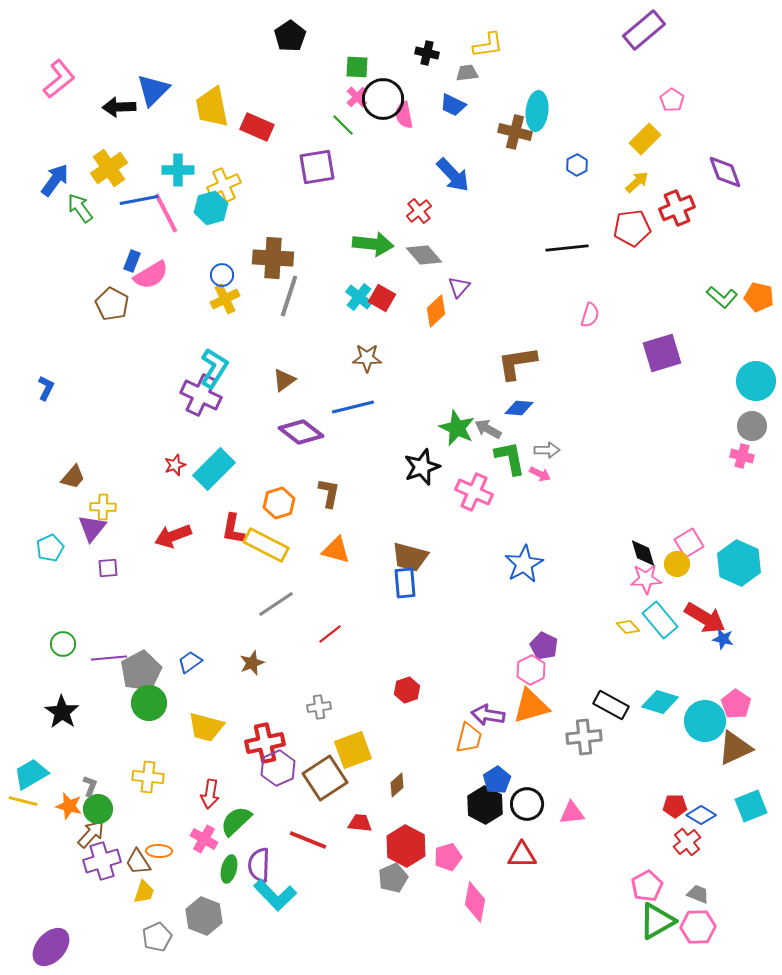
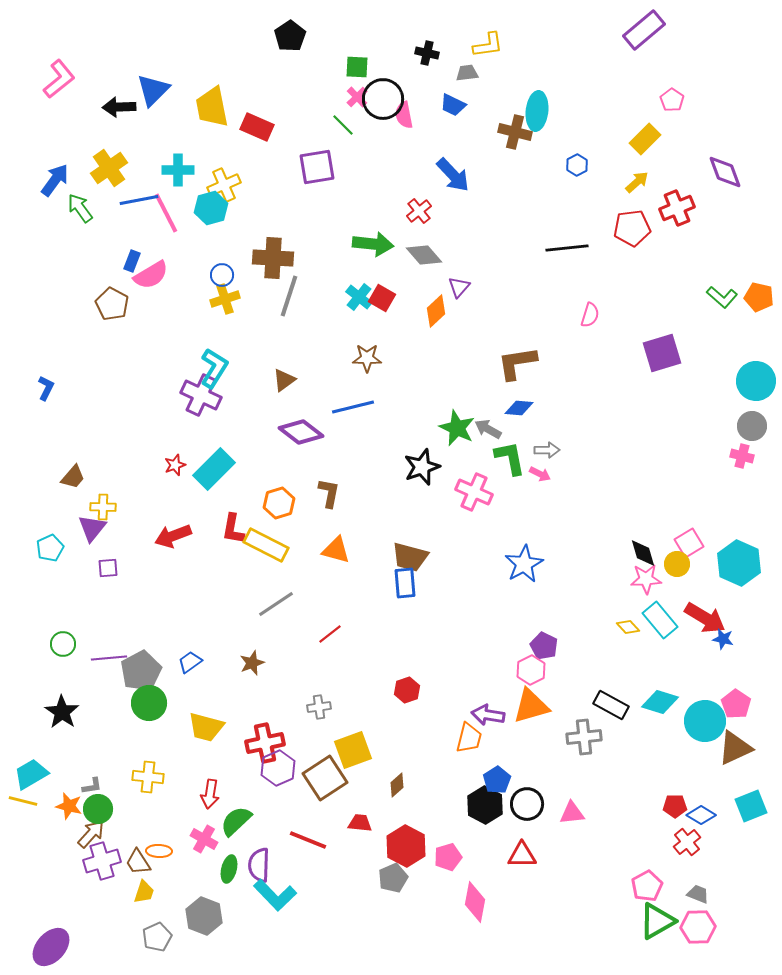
yellow cross at (225, 299): rotated 8 degrees clockwise
gray L-shape at (90, 786): moved 2 px right; rotated 60 degrees clockwise
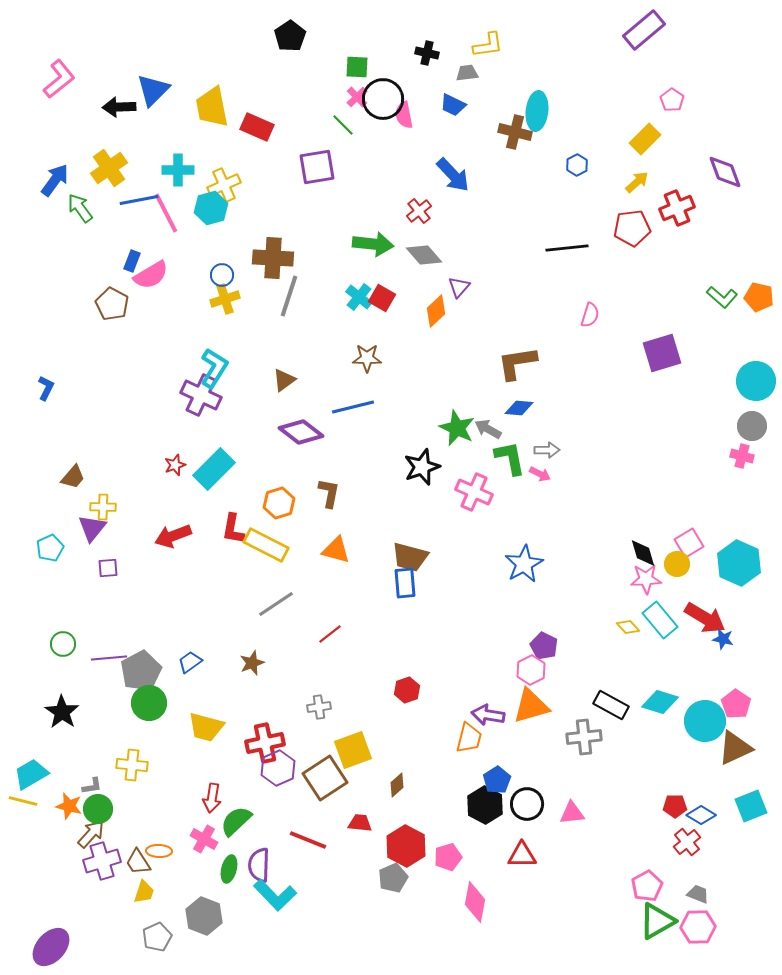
yellow cross at (148, 777): moved 16 px left, 12 px up
red arrow at (210, 794): moved 2 px right, 4 px down
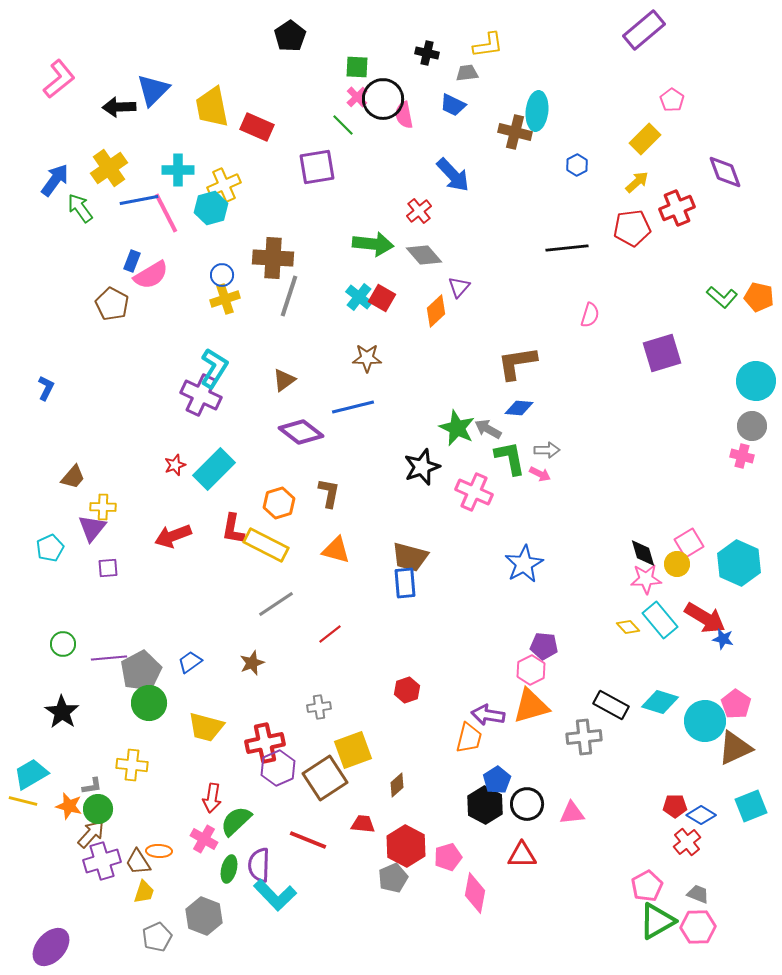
purple pentagon at (544, 646): rotated 20 degrees counterclockwise
red trapezoid at (360, 823): moved 3 px right, 1 px down
pink diamond at (475, 902): moved 9 px up
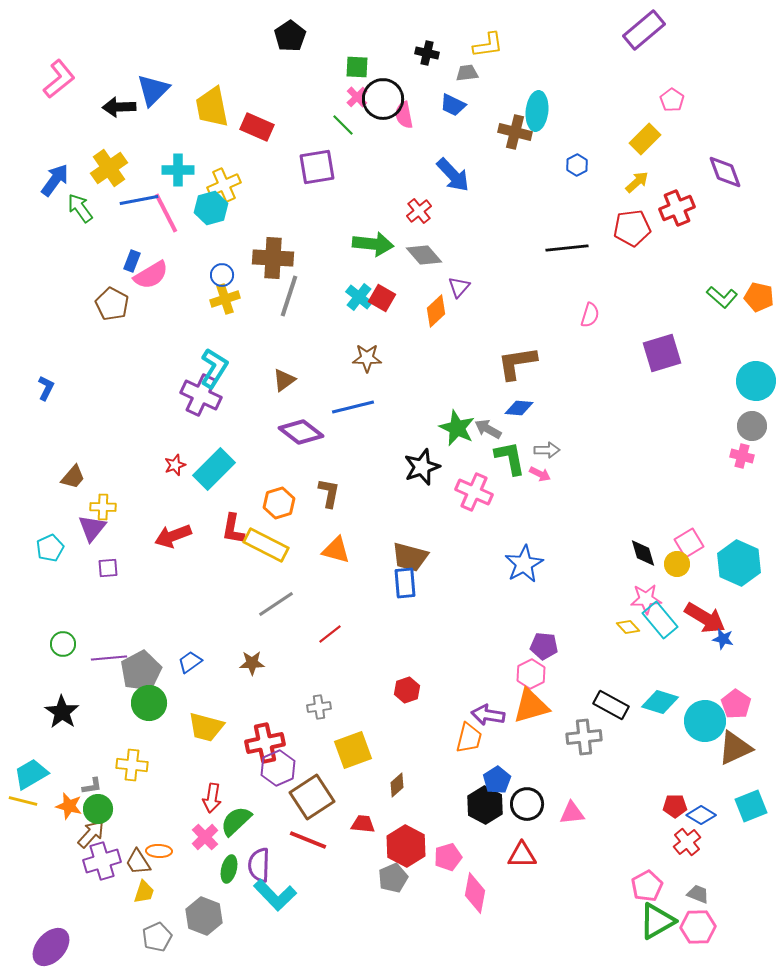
pink star at (646, 579): moved 20 px down
brown star at (252, 663): rotated 20 degrees clockwise
pink hexagon at (531, 670): moved 4 px down
brown square at (325, 778): moved 13 px left, 19 px down
pink cross at (204, 839): moved 1 px right, 2 px up; rotated 16 degrees clockwise
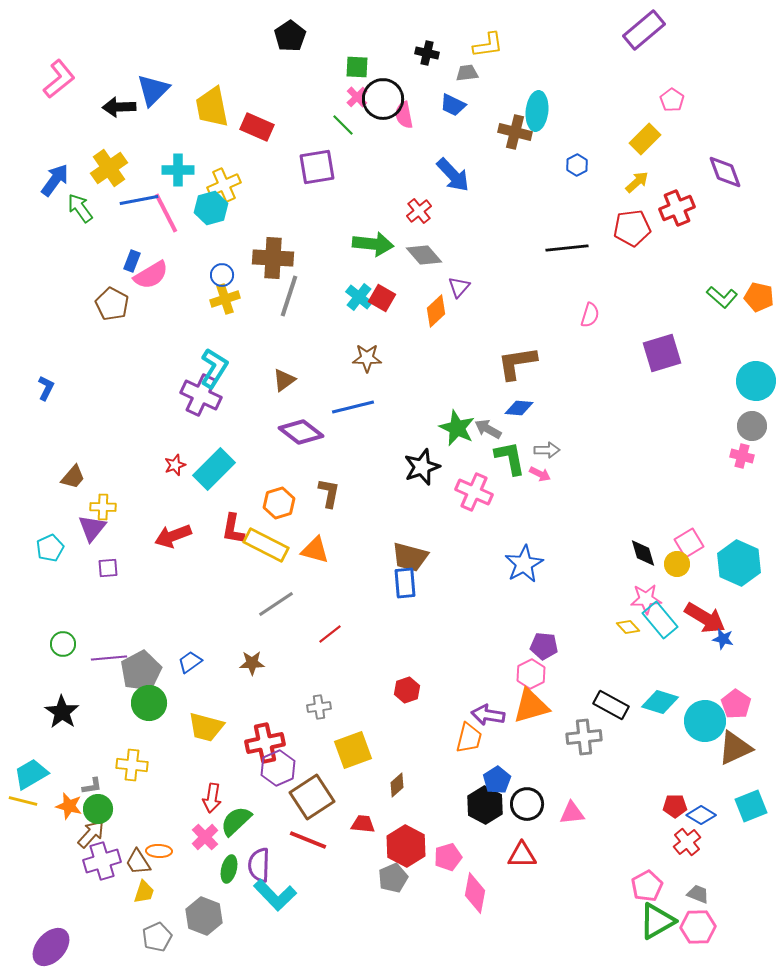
orange triangle at (336, 550): moved 21 px left
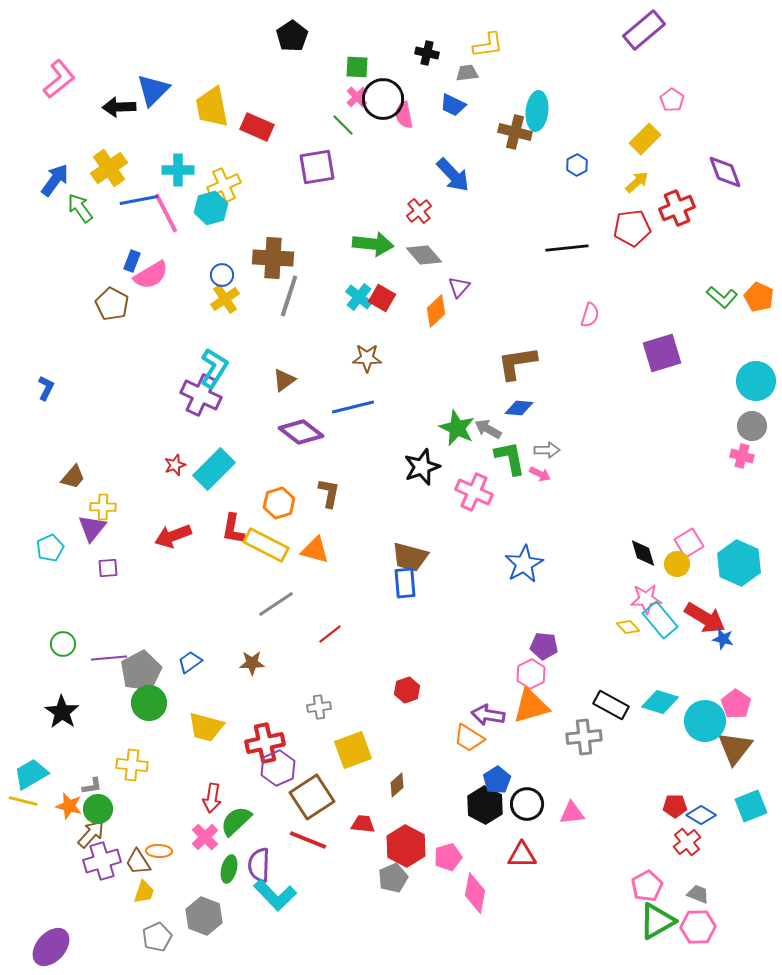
black pentagon at (290, 36): moved 2 px right
orange pentagon at (759, 297): rotated 12 degrees clockwise
yellow cross at (225, 299): rotated 16 degrees counterclockwise
orange trapezoid at (469, 738): rotated 108 degrees clockwise
brown triangle at (735, 748): rotated 27 degrees counterclockwise
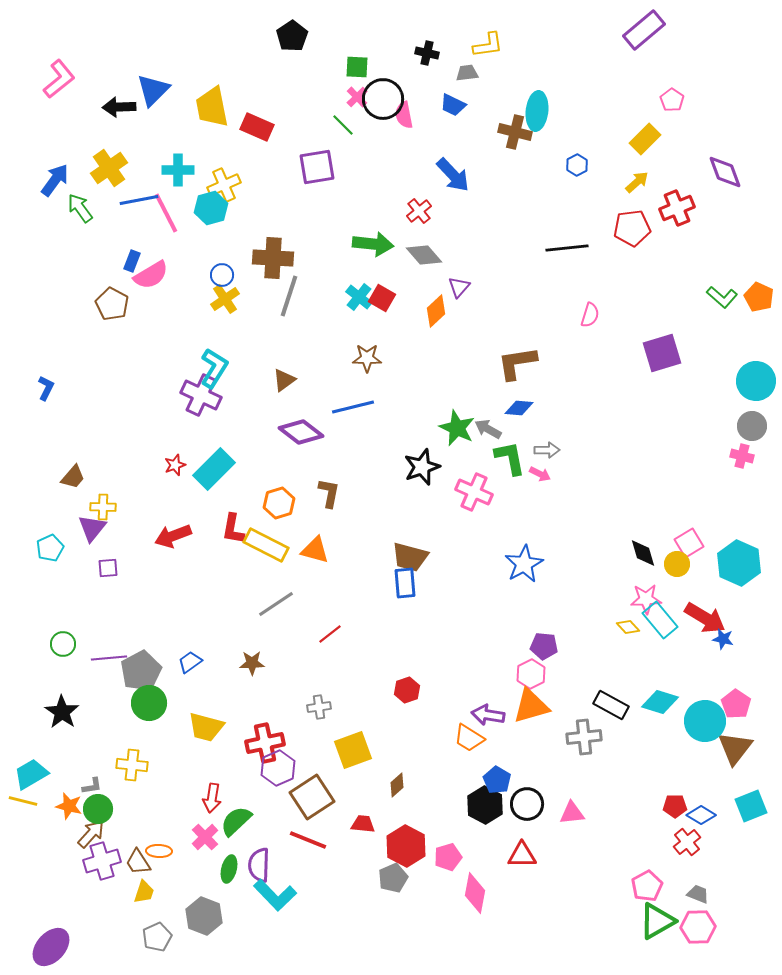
blue pentagon at (497, 780): rotated 8 degrees counterclockwise
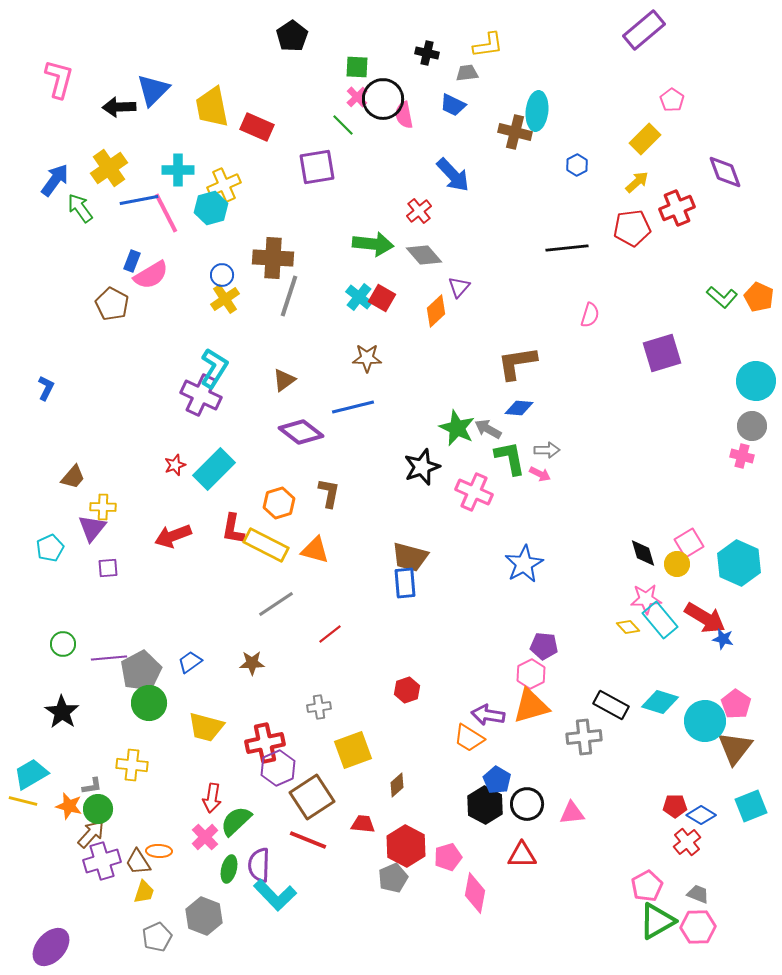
pink L-shape at (59, 79): rotated 36 degrees counterclockwise
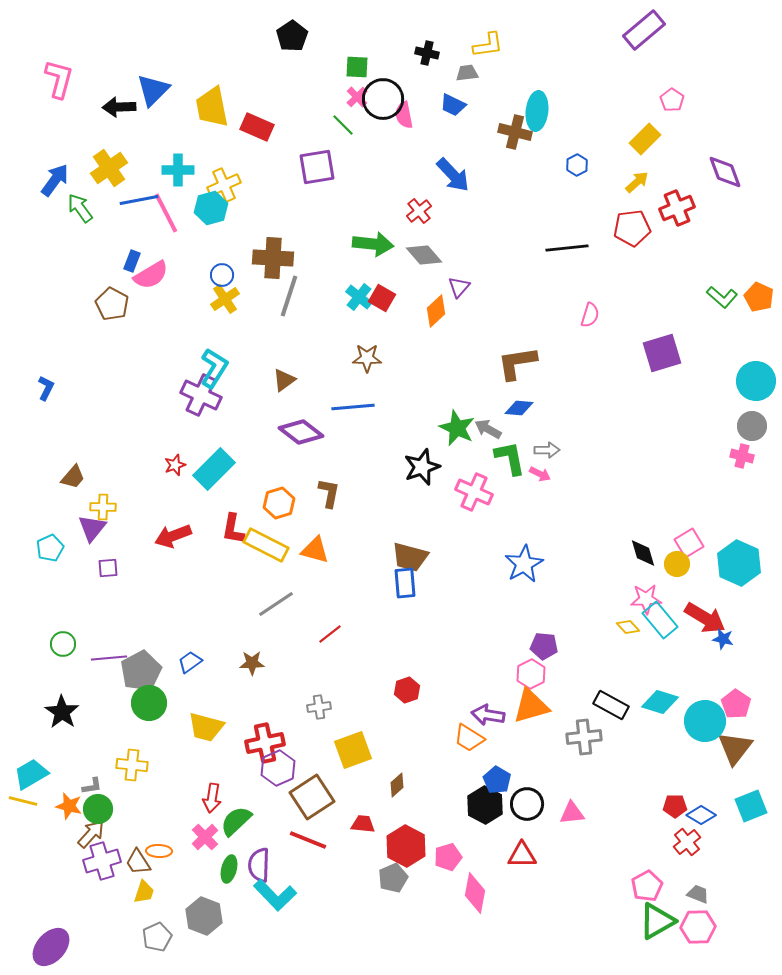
blue line at (353, 407): rotated 9 degrees clockwise
